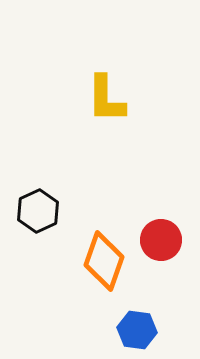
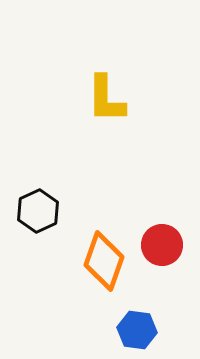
red circle: moved 1 px right, 5 px down
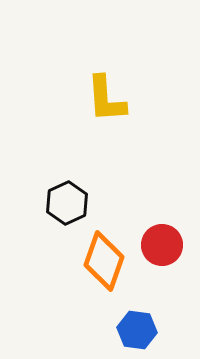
yellow L-shape: rotated 4 degrees counterclockwise
black hexagon: moved 29 px right, 8 px up
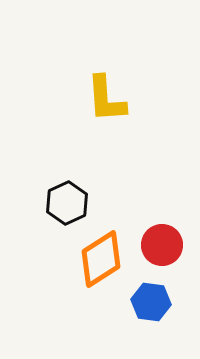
orange diamond: moved 3 px left, 2 px up; rotated 38 degrees clockwise
blue hexagon: moved 14 px right, 28 px up
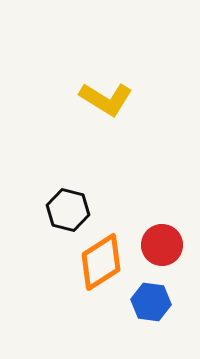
yellow L-shape: rotated 54 degrees counterclockwise
black hexagon: moved 1 px right, 7 px down; rotated 21 degrees counterclockwise
orange diamond: moved 3 px down
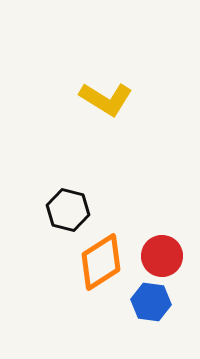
red circle: moved 11 px down
